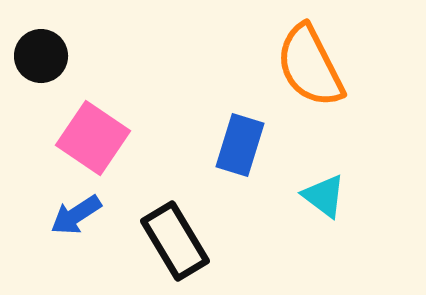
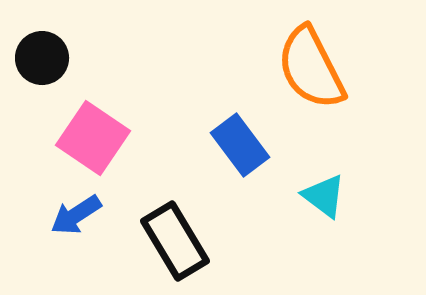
black circle: moved 1 px right, 2 px down
orange semicircle: moved 1 px right, 2 px down
blue rectangle: rotated 54 degrees counterclockwise
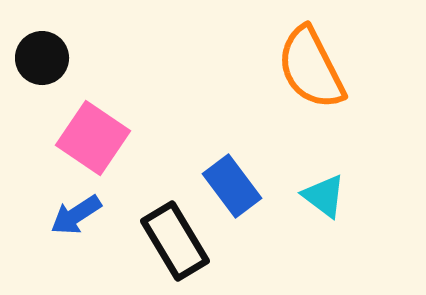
blue rectangle: moved 8 px left, 41 px down
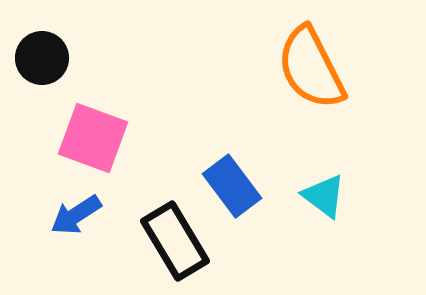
pink square: rotated 14 degrees counterclockwise
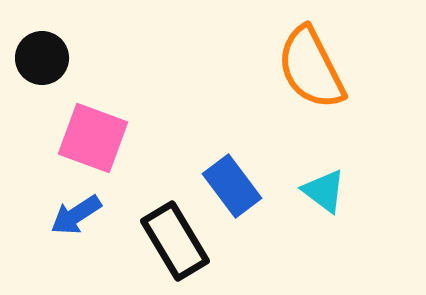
cyan triangle: moved 5 px up
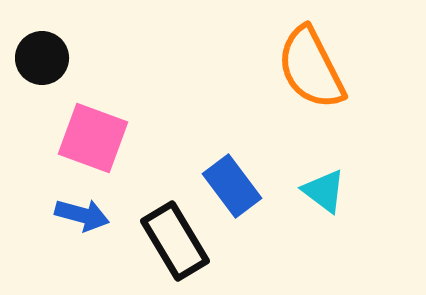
blue arrow: moved 6 px right; rotated 132 degrees counterclockwise
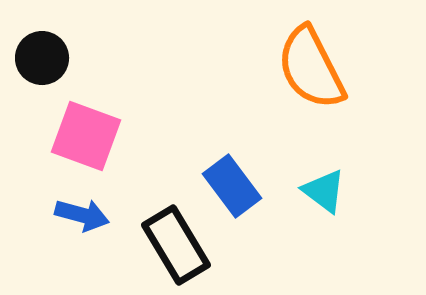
pink square: moved 7 px left, 2 px up
black rectangle: moved 1 px right, 4 px down
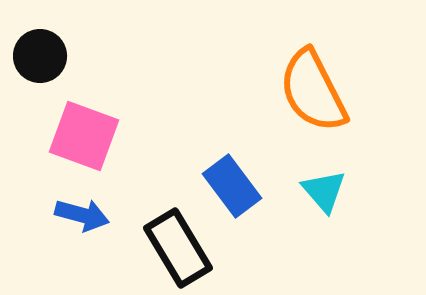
black circle: moved 2 px left, 2 px up
orange semicircle: moved 2 px right, 23 px down
pink square: moved 2 px left
cyan triangle: rotated 12 degrees clockwise
black rectangle: moved 2 px right, 3 px down
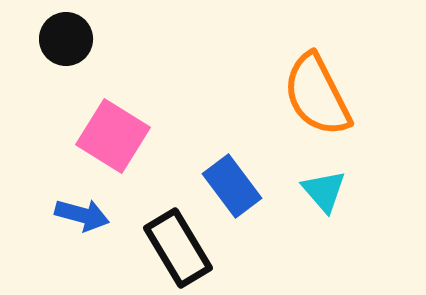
black circle: moved 26 px right, 17 px up
orange semicircle: moved 4 px right, 4 px down
pink square: moved 29 px right; rotated 12 degrees clockwise
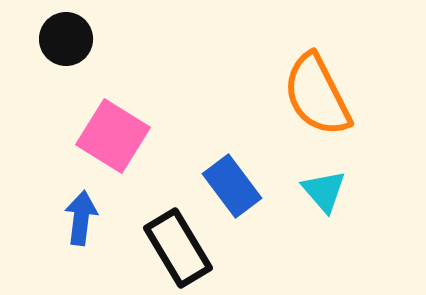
blue arrow: moved 1 px left, 3 px down; rotated 98 degrees counterclockwise
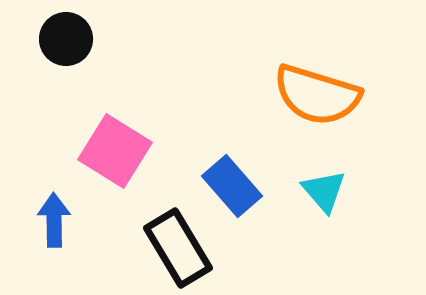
orange semicircle: rotated 46 degrees counterclockwise
pink square: moved 2 px right, 15 px down
blue rectangle: rotated 4 degrees counterclockwise
blue arrow: moved 27 px left, 2 px down; rotated 8 degrees counterclockwise
